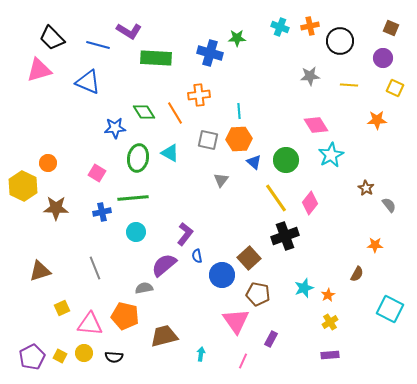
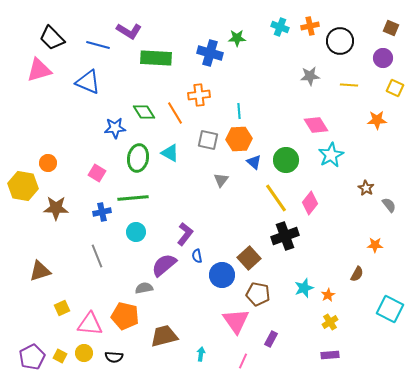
yellow hexagon at (23, 186): rotated 16 degrees counterclockwise
gray line at (95, 268): moved 2 px right, 12 px up
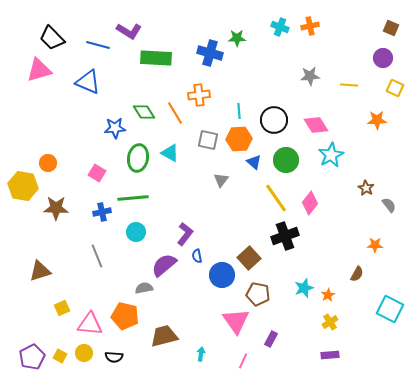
black circle at (340, 41): moved 66 px left, 79 px down
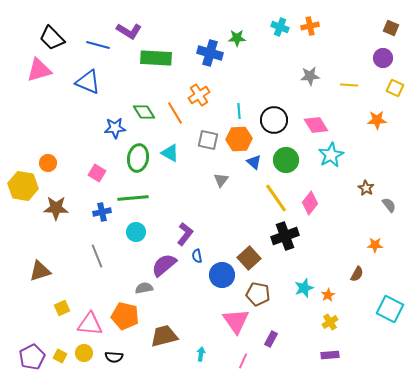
orange cross at (199, 95): rotated 25 degrees counterclockwise
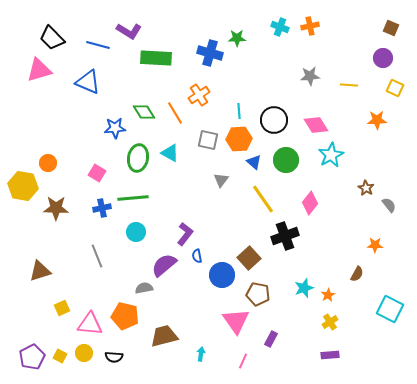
yellow line at (276, 198): moved 13 px left, 1 px down
blue cross at (102, 212): moved 4 px up
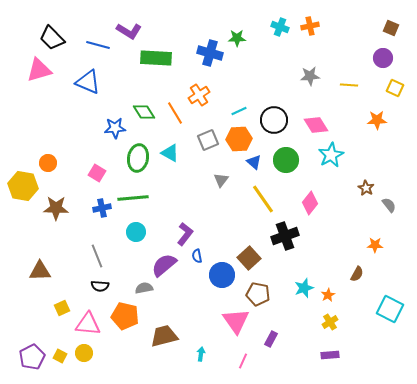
cyan line at (239, 111): rotated 70 degrees clockwise
gray square at (208, 140): rotated 35 degrees counterclockwise
brown triangle at (40, 271): rotated 15 degrees clockwise
pink triangle at (90, 324): moved 2 px left
black semicircle at (114, 357): moved 14 px left, 71 px up
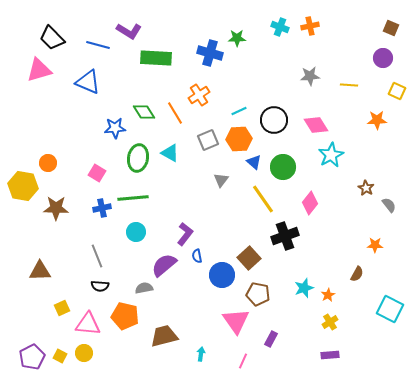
yellow square at (395, 88): moved 2 px right, 3 px down
green circle at (286, 160): moved 3 px left, 7 px down
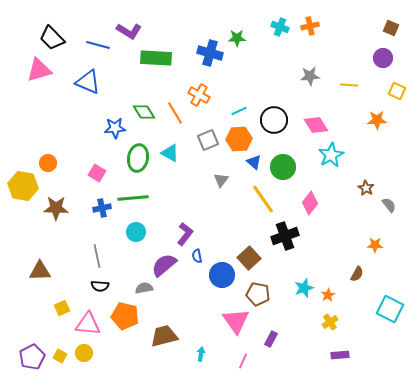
orange cross at (199, 95): rotated 30 degrees counterclockwise
gray line at (97, 256): rotated 10 degrees clockwise
purple rectangle at (330, 355): moved 10 px right
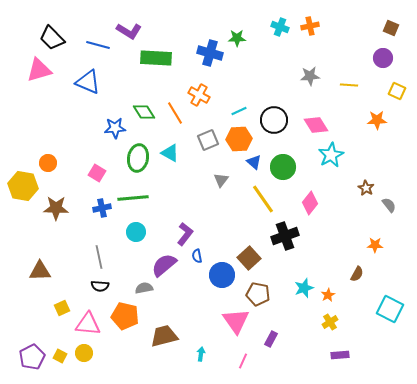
gray line at (97, 256): moved 2 px right, 1 px down
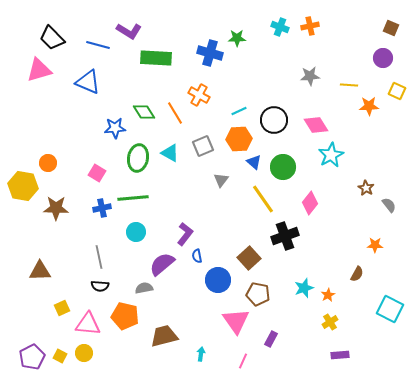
orange star at (377, 120): moved 8 px left, 14 px up
gray square at (208, 140): moved 5 px left, 6 px down
purple semicircle at (164, 265): moved 2 px left, 1 px up
blue circle at (222, 275): moved 4 px left, 5 px down
